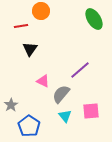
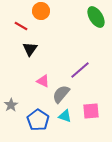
green ellipse: moved 2 px right, 2 px up
red line: rotated 40 degrees clockwise
cyan triangle: rotated 32 degrees counterclockwise
blue pentagon: moved 9 px right, 6 px up
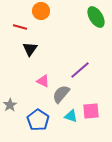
red line: moved 1 px left, 1 px down; rotated 16 degrees counterclockwise
gray star: moved 1 px left
cyan triangle: moved 6 px right
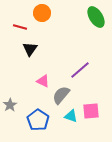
orange circle: moved 1 px right, 2 px down
gray semicircle: moved 1 px down
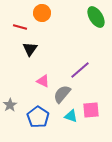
gray semicircle: moved 1 px right, 1 px up
pink square: moved 1 px up
blue pentagon: moved 3 px up
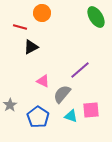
black triangle: moved 1 px right, 2 px up; rotated 28 degrees clockwise
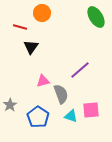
black triangle: rotated 28 degrees counterclockwise
pink triangle: rotated 40 degrees counterclockwise
gray semicircle: moved 1 px left; rotated 120 degrees clockwise
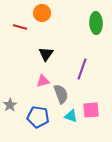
green ellipse: moved 6 px down; rotated 30 degrees clockwise
black triangle: moved 15 px right, 7 px down
purple line: moved 2 px right, 1 px up; rotated 30 degrees counterclockwise
blue pentagon: rotated 25 degrees counterclockwise
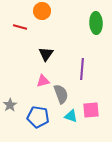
orange circle: moved 2 px up
purple line: rotated 15 degrees counterclockwise
